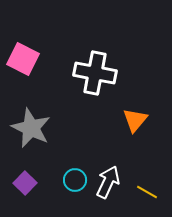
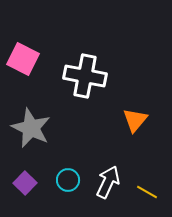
white cross: moved 10 px left, 3 px down
cyan circle: moved 7 px left
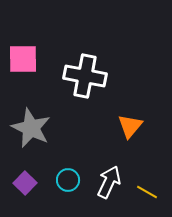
pink square: rotated 28 degrees counterclockwise
orange triangle: moved 5 px left, 6 px down
white arrow: moved 1 px right
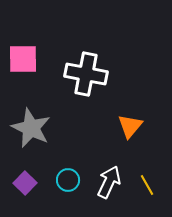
white cross: moved 1 px right, 2 px up
yellow line: moved 7 px up; rotated 30 degrees clockwise
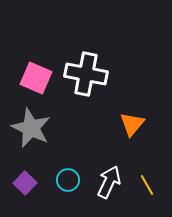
pink square: moved 13 px right, 19 px down; rotated 24 degrees clockwise
orange triangle: moved 2 px right, 2 px up
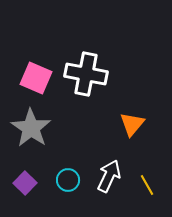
gray star: rotated 9 degrees clockwise
white arrow: moved 6 px up
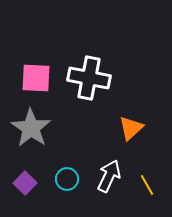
white cross: moved 3 px right, 4 px down
pink square: rotated 20 degrees counterclockwise
orange triangle: moved 1 px left, 4 px down; rotated 8 degrees clockwise
cyan circle: moved 1 px left, 1 px up
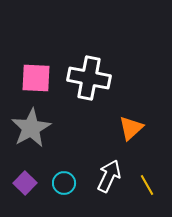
gray star: rotated 9 degrees clockwise
cyan circle: moved 3 px left, 4 px down
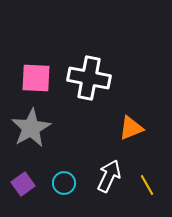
orange triangle: rotated 20 degrees clockwise
purple square: moved 2 px left, 1 px down; rotated 10 degrees clockwise
